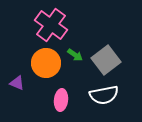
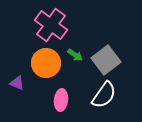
white semicircle: rotated 44 degrees counterclockwise
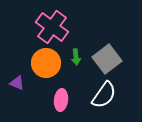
pink cross: moved 1 px right, 2 px down
green arrow: moved 1 px right, 2 px down; rotated 49 degrees clockwise
gray square: moved 1 px right, 1 px up
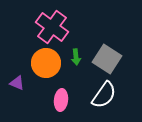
gray square: rotated 20 degrees counterclockwise
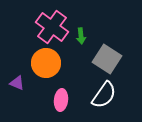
green arrow: moved 5 px right, 21 px up
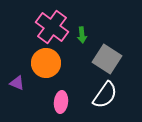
green arrow: moved 1 px right, 1 px up
white semicircle: moved 1 px right
pink ellipse: moved 2 px down
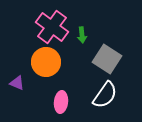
orange circle: moved 1 px up
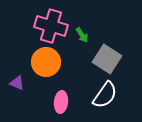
pink cross: moved 1 px left, 1 px up; rotated 20 degrees counterclockwise
green arrow: rotated 28 degrees counterclockwise
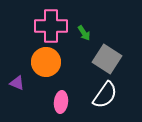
pink cross: rotated 16 degrees counterclockwise
green arrow: moved 2 px right, 2 px up
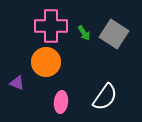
gray square: moved 7 px right, 25 px up
white semicircle: moved 2 px down
